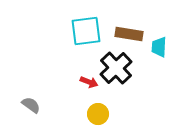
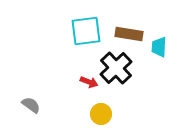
yellow circle: moved 3 px right
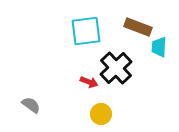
brown rectangle: moved 9 px right, 7 px up; rotated 12 degrees clockwise
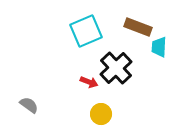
cyan square: rotated 16 degrees counterclockwise
gray semicircle: moved 2 px left
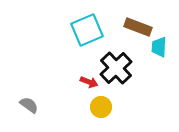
cyan square: moved 1 px right, 1 px up
yellow circle: moved 7 px up
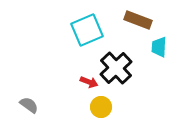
brown rectangle: moved 7 px up
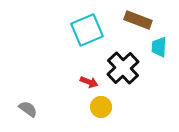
black cross: moved 7 px right
gray semicircle: moved 1 px left, 4 px down
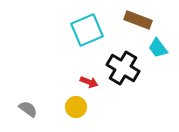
cyan trapezoid: moved 1 px left, 1 px down; rotated 40 degrees counterclockwise
black cross: rotated 16 degrees counterclockwise
yellow circle: moved 25 px left
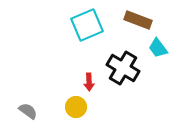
cyan square: moved 5 px up
red arrow: rotated 66 degrees clockwise
gray semicircle: moved 2 px down
